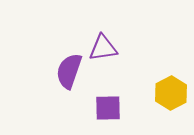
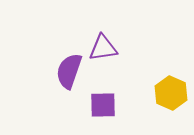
yellow hexagon: rotated 8 degrees counterclockwise
purple square: moved 5 px left, 3 px up
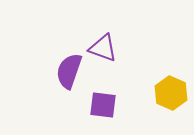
purple triangle: rotated 28 degrees clockwise
purple square: rotated 8 degrees clockwise
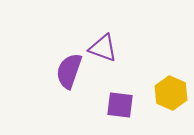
purple square: moved 17 px right
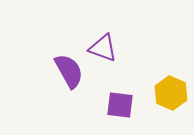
purple semicircle: rotated 132 degrees clockwise
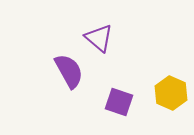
purple triangle: moved 4 px left, 10 px up; rotated 20 degrees clockwise
purple square: moved 1 px left, 3 px up; rotated 12 degrees clockwise
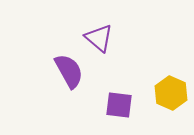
purple square: moved 3 px down; rotated 12 degrees counterclockwise
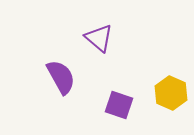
purple semicircle: moved 8 px left, 6 px down
purple square: rotated 12 degrees clockwise
